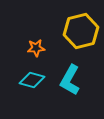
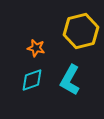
orange star: rotated 18 degrees clockwise
cyan diamond: rotated 35 degrees counterclockwise
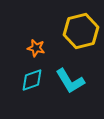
cyan L-shape: moved 1 px down; rotated 60 degrees counterclockwise
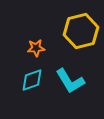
orange star: rotated 18 degrees counterclockwise
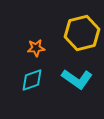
yellow hexagon: moved 1 px right, 2 px down
cyan L-shape: moved 7 px right, 2 px up; rotated 24 degrees counterclockwise
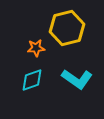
yellow hexagon: moved 15 px left, 5 px up
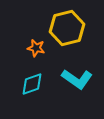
orange star: rotated 18 degrees clockwise
cyan diamond: moved 4 px down
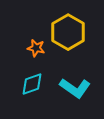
yellow hexagon: moved 1 px right, 4 px down; rotated 16 degrees counterclockwise
cyan L-shape: moved 2 px left, 9 px down
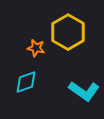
cyan diamond: moved 6 px left, 2 px up
cyan L-shape: moved 9 px right, 3 px down
